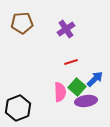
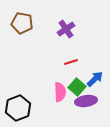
brown pentagon: rotated 15 degrees clockwise
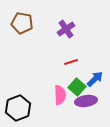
pink semicircle: moved 3 px down
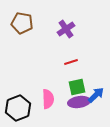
blue arrow: moved 1 px right, 16 px down
green square: rotated 36 degrees clockwise
pink semicircle: moved 12 px left, 4 px down
purple ellipse: moved 7 px left, 1 px down
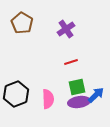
brown pentagon: rotated 20 degrees clockwise
black hexagon: moved 2 px left, 14 px up
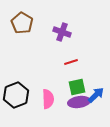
purple cross: moved 4 px left, 3 px down; rotated 36 degrees counterclockwise
black hexagon: moved 1 px down
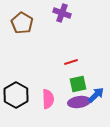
purple cross: moved 19 px up
green square: moved 1 px right, 3 px up
black hexagon: rotated 10 degrees counterclockwise
